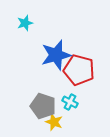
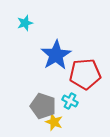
blue star: rotated 16 degrees counterclockwise
red pentagon: moved 6 px right, 4 px down; rotated 20 degrees counterclockwise
cyan cross: moved 1 px up
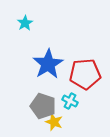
cyan star: rotated 14 degrees counterclockwise
blue star: moved 8 px left, 9 px down
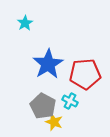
gray pentagon: rotated 10 degrees clockwise
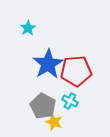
cyan star: moved 3 px right, 5 px down
red pentagon: moved 9 px left, 3 px up
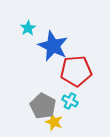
blue star: moved 5 px right, 18 px up; rotated 16 degrees counterclockwise
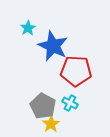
red pentagon: rotated 8 degrees clockwise
cyan cross: moved 2 px down
yellow star: moved 3 px left, 2 px down; rotated 18 degrees clockwise
